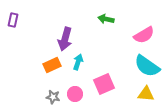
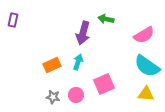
purple arrow: moved 18 px right, 6 px up
pink circle: moved 1 px right, 1 px down
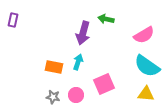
orange rectangle: moved 2 px right, 2 px down; rotated 36 degrees clockwise
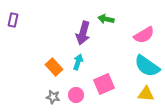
orange rectangle: rotated 36 degrees clockwise
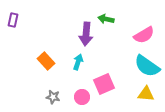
purple arrow: moved 3 px right, 1 px down; rotated 10 degrees counterclockwise
orange rectangle: moved 8 px left, 6 px up
pink circle: moved 6 px right, 2 px down
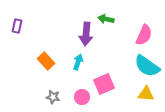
purple rectangle: moved 4 px right, 6 px down
pink semicircle: rotated 35 degrees counterclockwise
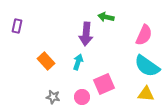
green arrow: moved 2 px up
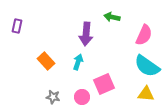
green arrow: moved 6 px right
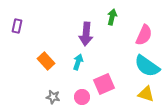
green arrow: rotated 91 degrees clockwise
yellow triangle: rotated 12 degrees clockwise
